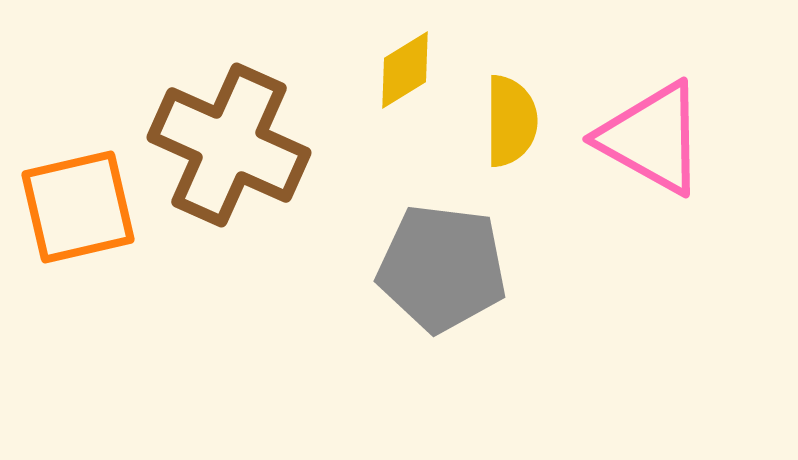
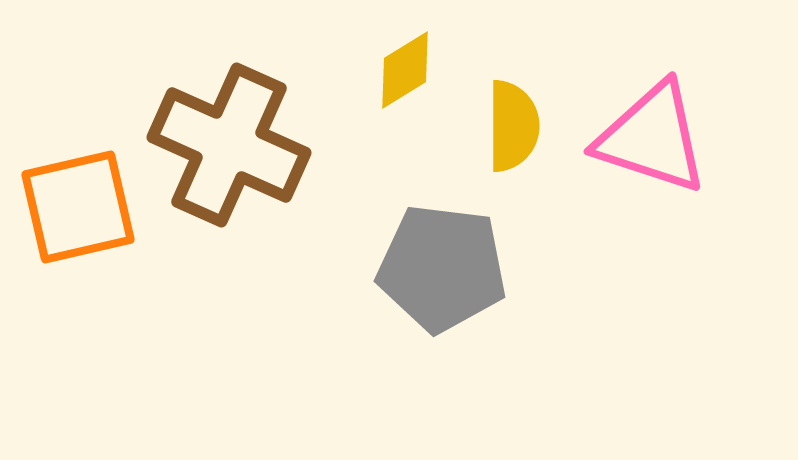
yellow semicircle: moved 2 px right, 5 px down
pink triangle: rotated 11 degrees counterclockwise
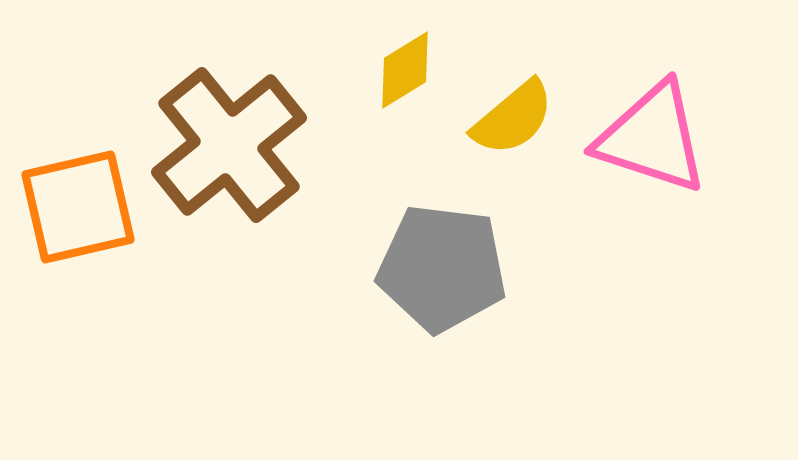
yellow semicircle: moved 8 px up; rotated 50 degrees clockwise
brown cross: rotated 27 degrees clockwise
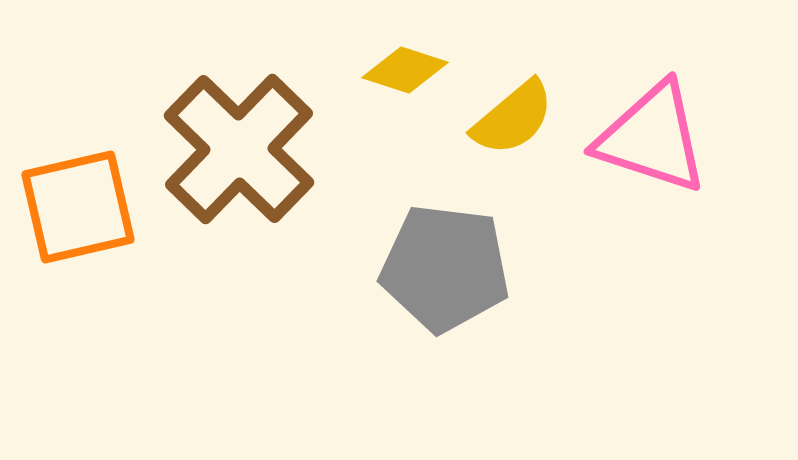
yellow diamond: rotated 50 degrees clockwise
brown cross: moved 10 px right, 4 px down; rotated 7 degrees counterclockwise
gray pentagon: moved 3 px right
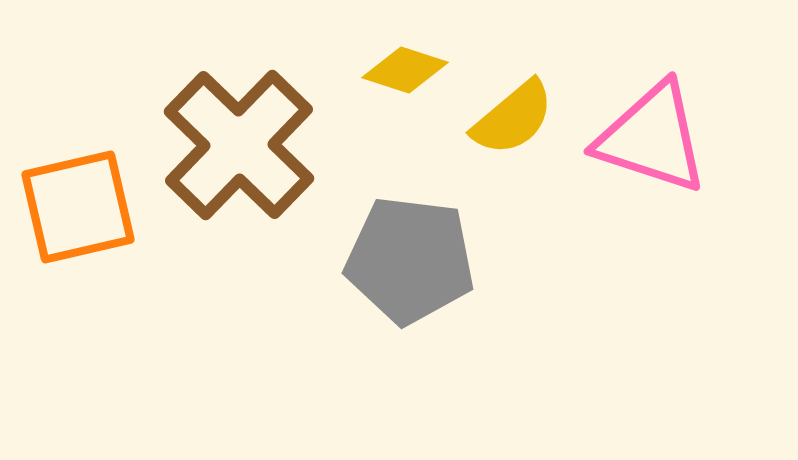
brown cross: moved 4 px up
gray pentagon: moved 35 px left, 8 px up
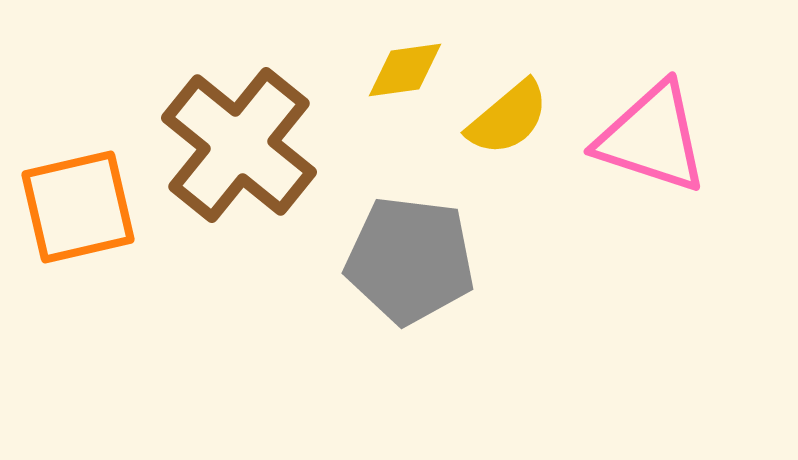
yellow diamond: rotated 26 degrees counterclockwise
yellow semicircle: moved 5 px left
brown cross: rotated 5 degrees counterclockwise
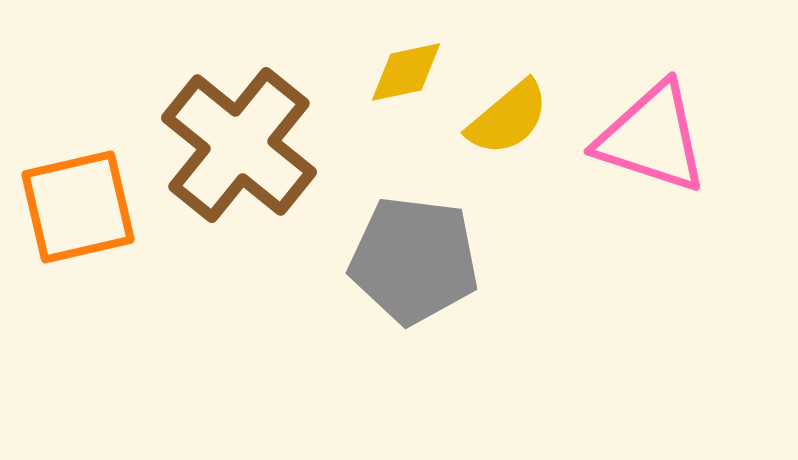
yellow diamond: moved 1 px right, 2 px down; rotated 4 degrees counterclockwise
gray pentagon: moved 4 px right
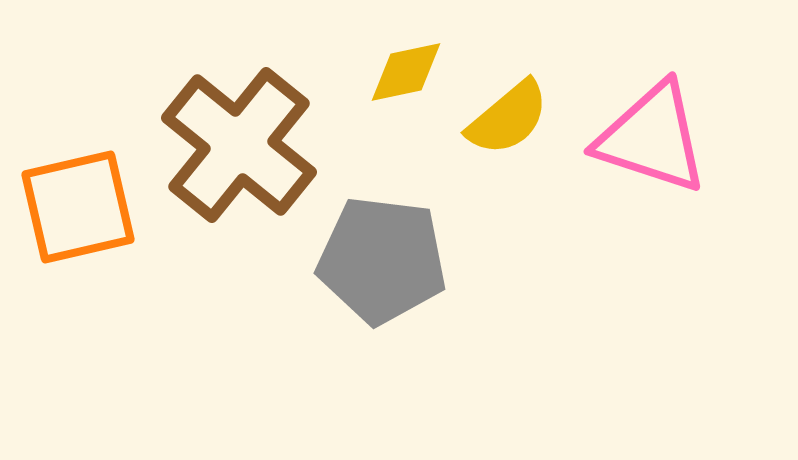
gray pentagon: moved 32 px left
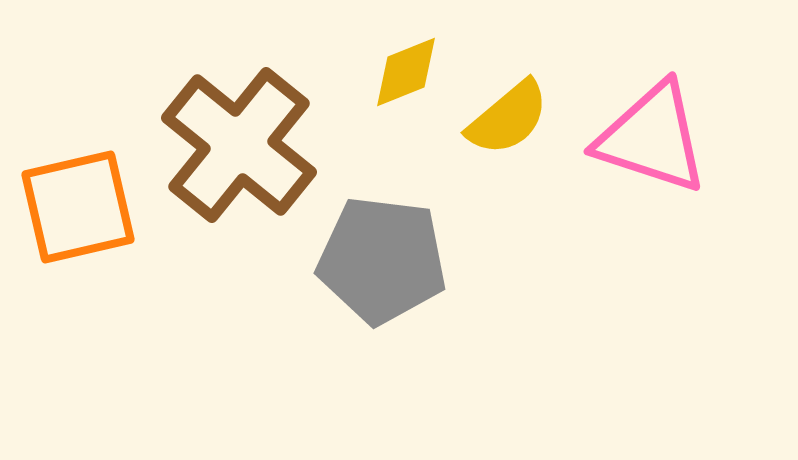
yellow diamond: rotated 10 degrees counterclockwise
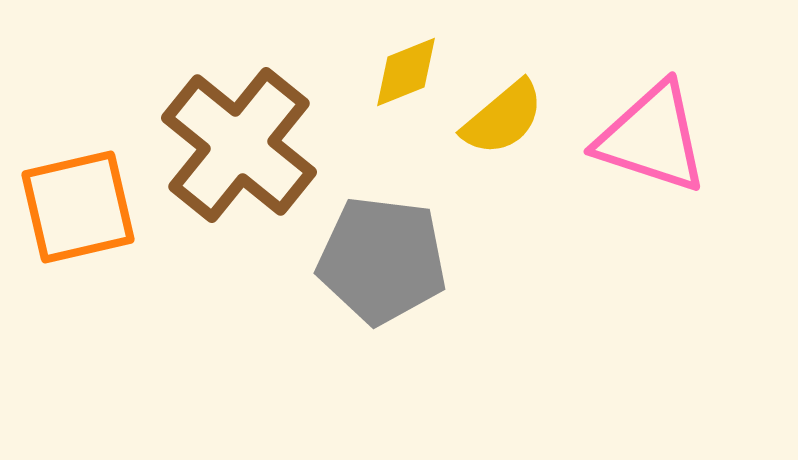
yellow semicircle: moved 5 px left
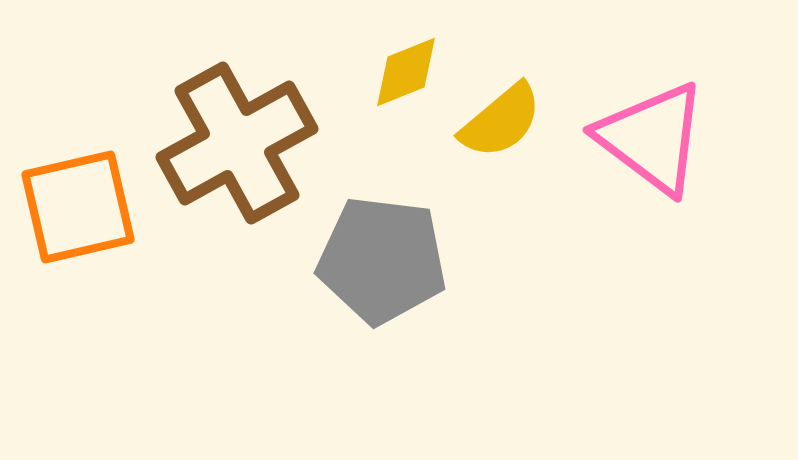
yellow semicircle: moved 2 px left, 3 px down
pink triangle: rotated 19 degrees clockwise
brown cross: moved 2 px left, 2 px up; rotated 22 degrees clockwise
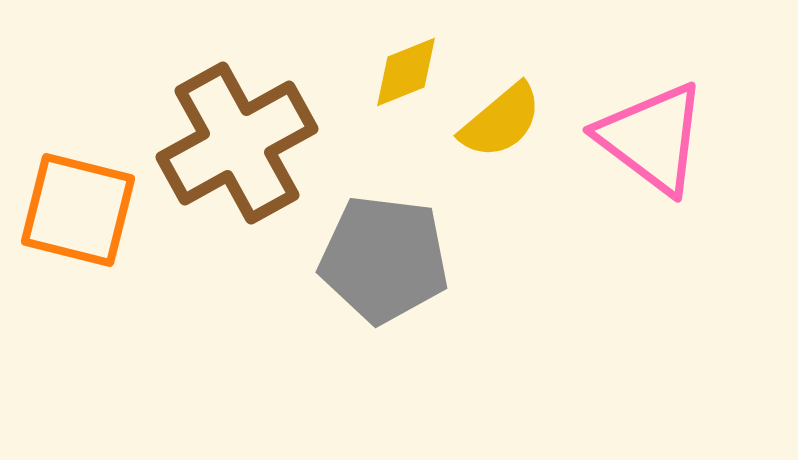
orange square: moved 3 px down; rotated 27 degrees clockwise
gray pentagon: moved 2 px right, 1 px up
